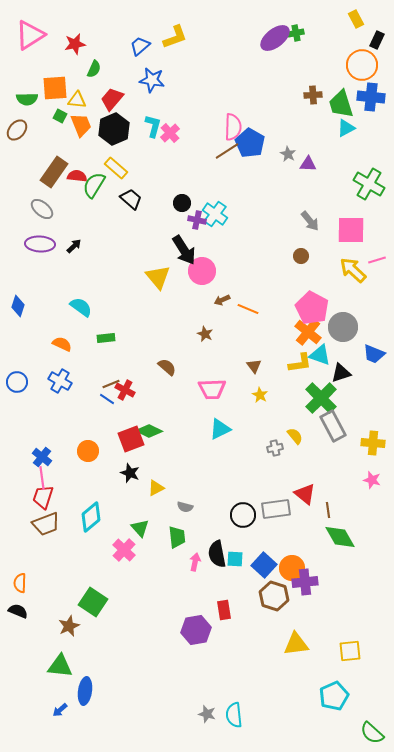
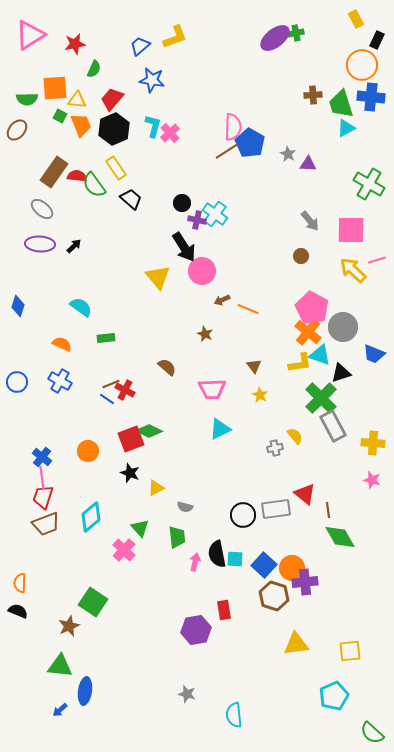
yellow rectangle at (116, 168): rotated 15 degrees clockwise
green semicircle at (94, 185): rotated 68 degrees counterclockwise
black arrow at (184, 250): moved 3 px up
gray star at (207, 714): moved 20 px left, 20 px up
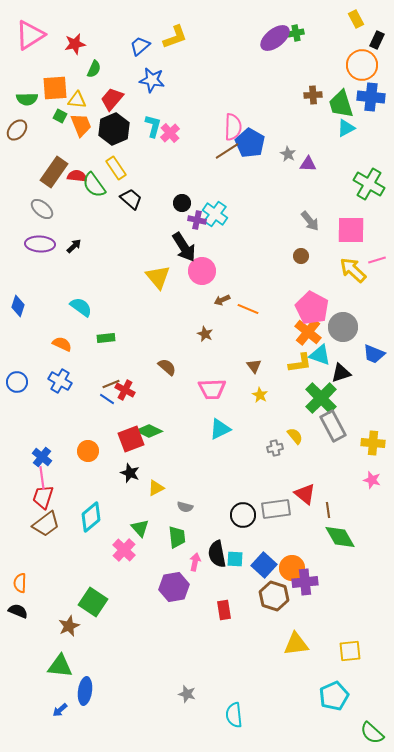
brown trapezoid at (46, 524): rotated 16 degrees counterclockwise
purple hexagon at (196, 630): moved 22 px left, 43 px up
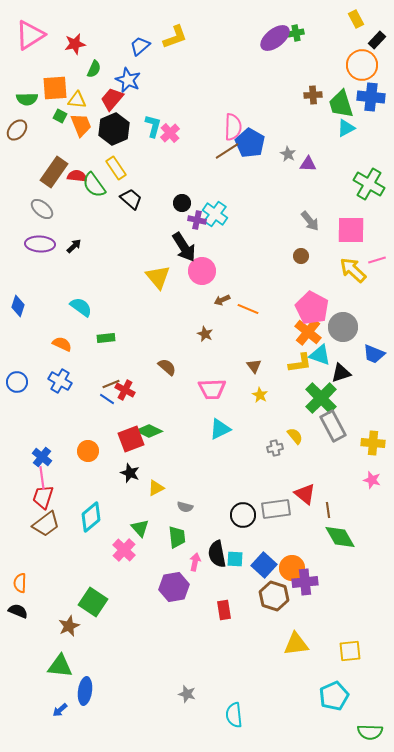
black rectangle at (377, 40): rotated 18 degrees clockwise
blue star at (152, 80): moved 24 px left; rotated 15 degrees clockwise
green semicircle at (372, 733): moved 2 px left, 1 px up; rotated 40 degrees counterclockwise
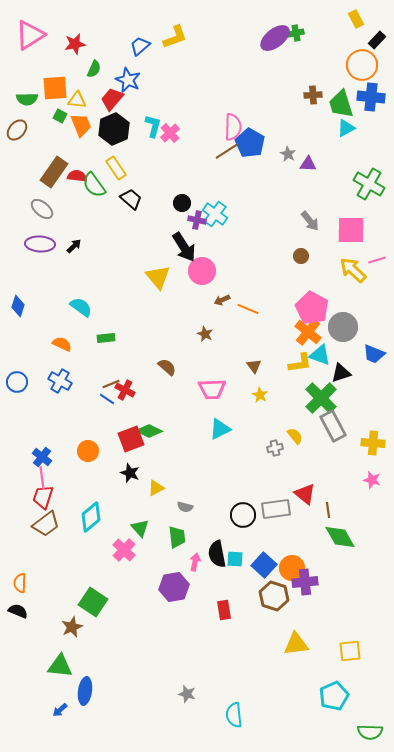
brown star at (69, 626): moved 3 px right, 1 px down
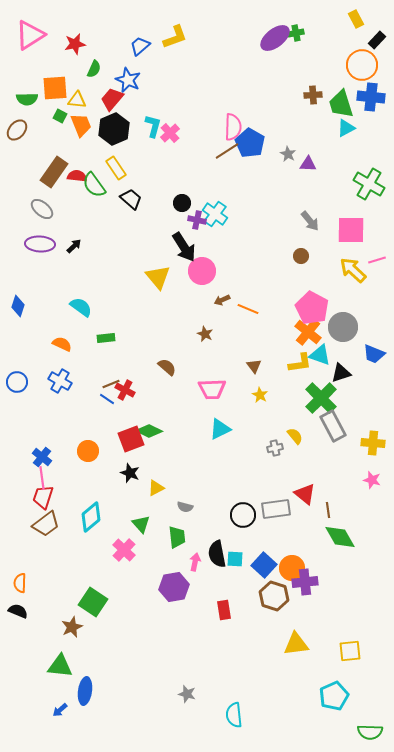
green triangle at (140, 528): moved 1 px right, 4 px up
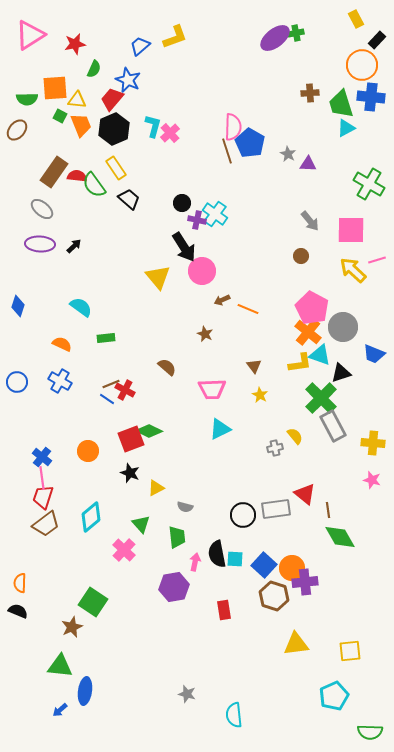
brown cross at (313, 95): moved 3 px left, 2 px up
brown line at (227, 151): rotated 75 degrees counterclockwise
black trapezoid at (131, 199): moved 2 px left
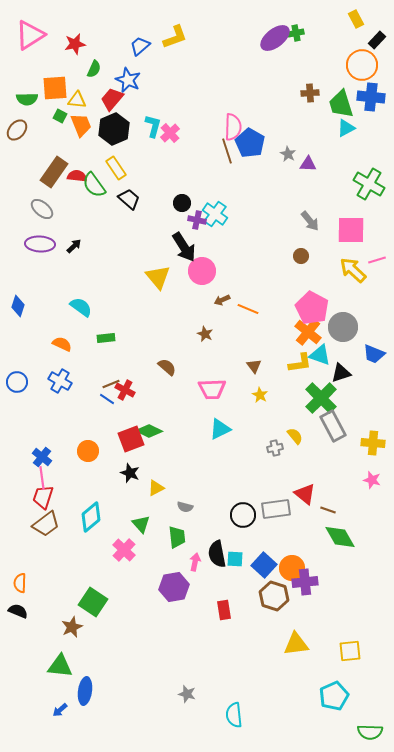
brown line at (328, 510): rotated 63 degrees counterclockwise
